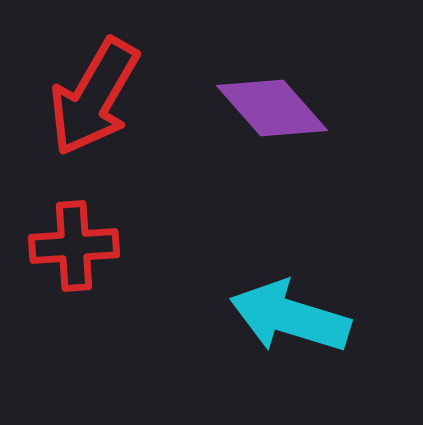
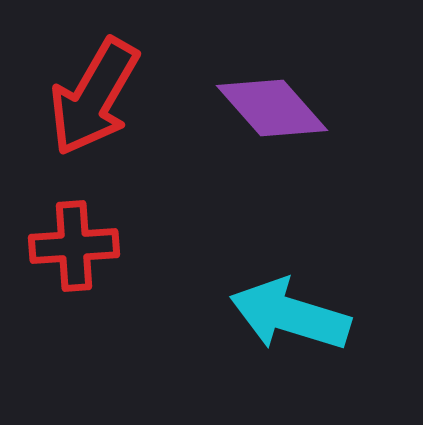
cyan arrow: moved 2 px up
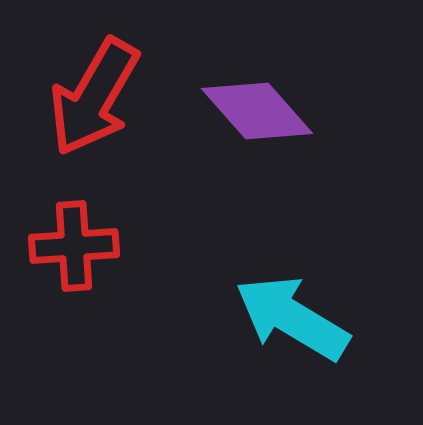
purple diamond: moved 15 px left, 3 px down
cyan arrow: moved 2 px right, 3 px down; rotated 14 degrees clockwise
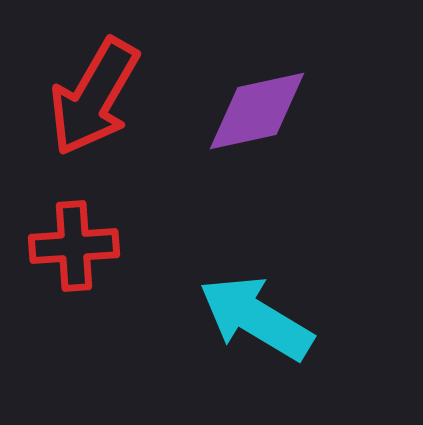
purple diamond: rotated 61 degrees counterclockwise
cyan arrow: moved 36 px left
